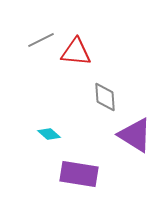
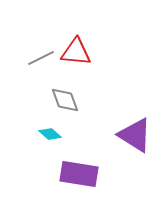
gray line: moved 18 px down
gray diamond: moved 40 px left, 3 px down; rotated 16 degrees counterclockwise
cyan diamond: moved 1 px right
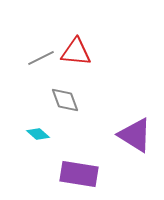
cyan diamond: moved 12 px left
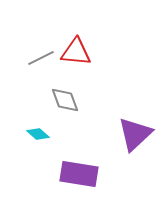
purple triangle: moved 1 px up; rotated 45 degrees clockwise
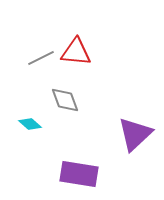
cyan diamond: moved 8 px left, 10 px up
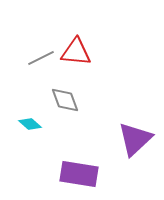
purple triangle: moved 5 px down
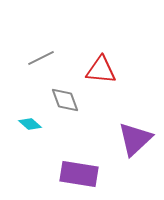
red triangle: moved 25 px right, 18 px down
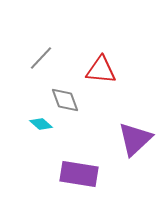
gray line: rotated 20 degrees counterclockwise
cyan diamond: moved 11 px right
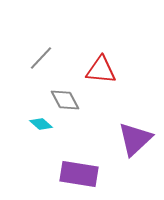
gray diamond: rotated 8 degrees counterclockwise
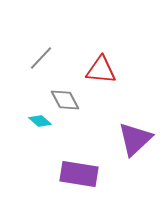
cyan diamond: moved 1 px left, 3 px up
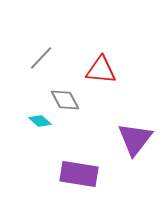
purple triangle: rotated 9 degrees counterclockwise
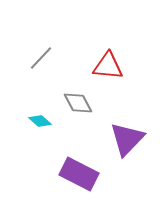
red triangle: moved 7 px right, 4 px up
gray diamond: moved 13 px right, 3 px down
purple triangle: moved 8 px left; rotated 6 degrees clockwise
purple rectangle: rotated 18 degrees clockwise
